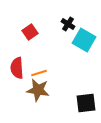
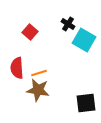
red square: rotated 14 degrees counterclockwise
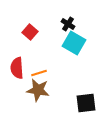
cyan square: moved 10 px left, 3 px down
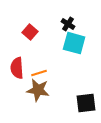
cyan square: rotated 15 degrees counterclockwise
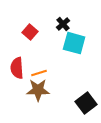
black cross: moved 5 px left; rotated 16 degrees clockwise
brown star: rotated 10 degrees counterclockwise
black square: rotated 30 degrees counterclockwise
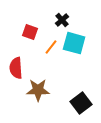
black cross: moved 1 px left, 4 px up
red square: rotated 21 degrees counterclockwise
red semicircle: moved 1 px left
orange line: moved 12 px right, 26 px up; rotated 35 degrees counterclockwise
black square: moved 5 px left
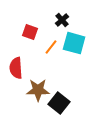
black square: moved 22 px left; rotated 15 degrees counterclockwise
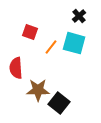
black cross: moved 17 px right, 4 px up
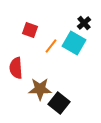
black cross: moved 5 px right, 7 px down
red square: moved 2 px up
cyan square: rotated 15 degrees clockwise
orange line: moved 1 px up
brown star: moved 2 px right, 1 px up
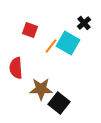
cyan square: moved 6 px left
brown star: moved 1 px right
